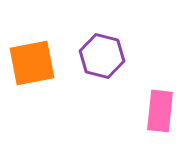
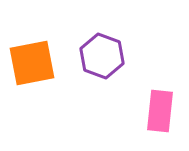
purple hexagon: rotated 6 degrees clockwise
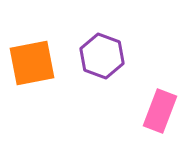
pink rectangle: rotated 15 degrees clockwise
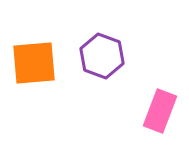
orange square: moved 2 px right; rotated 6 degrees clockwise
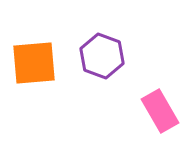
pink rectangle: rotated 51 degrees counterclockwise
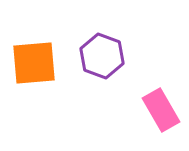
pink rectangle: moved 1 px right, 1 px up
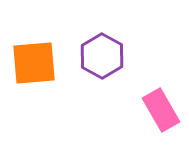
purple hexagon: rotated 9 degrees clockwise
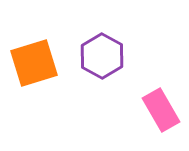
orange square: rotated 12 degrees counterclockwise
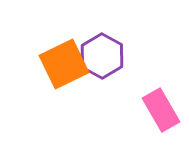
orange square: moved 30 px right, 1 px down; rotated 9 degrees counterclockwise
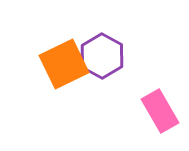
pink rectangle: moved 1 px left, 1 px down
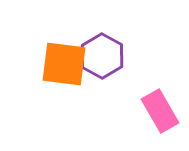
orange square: rotated 33 degrees clockwise
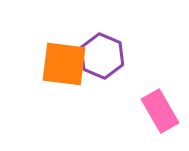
purple hexagon: rotated 6 degrees counterclockwise
